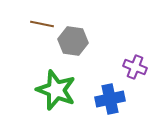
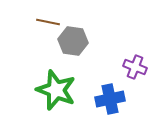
brown line: moved 6 px right, 2 px up
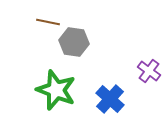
gray hexagon: moved 1 px right, 1 px down
purple cross: moved 14 px right, 4 px down; rotated 15 degrees clockwise
blue cross: rotated 36 degrees counterclockwise
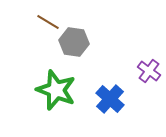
brown line: rotated 20 degrees clockwise
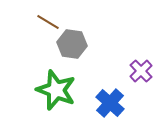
gray hexagon: moved 2 px left, 2 px down
purple cross: moved 8 px left; rotated 10 degrees clockwise
blue cross: moved 4 px down
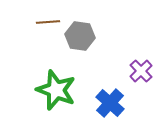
brown line: rotated 35 degrees counterclockwise
gray hexagon: moved 8 px right, 8 px up
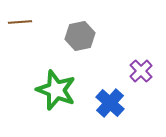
brown line: moved 28 px left
gray hexagon: rotated 20 degrees counterclockwise
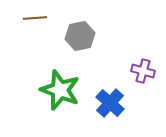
brown line: moved 15 px right, 4 px up
purple cross: moved 2 px right; rotated 30 degrees counterclockwise
green star: moved 4 px right
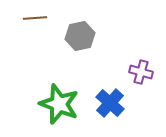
purple cross: moved 2 px left, 1 px down
green star: moved 1 px left, 14 px down
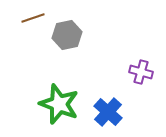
brown line: moved 2 px left; rotated 15 degrees counterclockwise
gray hexagon: moved 13 px left, 1 px up
blue cross: moved 2 px left, 9 px down
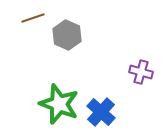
gray hexagon: rotated 24 degrees counterclockwise
blue cross: moved 7 px left
